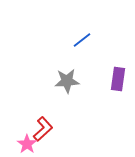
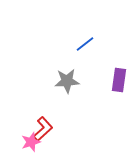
blue line: moved 3 px right, 4 px down
purple rectangle: moved 1 px right, 1 px down
pink star: moved 4 px right, 2 px up; rotated 18 degrees clockwise
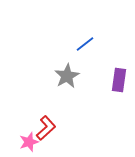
gray star: moved 5 px up; rotated 25 degrees counterclockwise
red L-shape: moved 3 px right, 1 px up
pink star: moved 2 px left
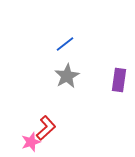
blue line: moved 20 px left
pink star: moved 2 px right
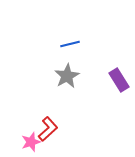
blue line: moved 5 px right; rotated 24 degrees clockwise
purple rectangle: rotated 40 degrees counterclockwise
red L-shape: moved 2 px right, 1 px down
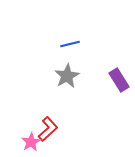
pink star: rotated 12 degrees counterclockwise
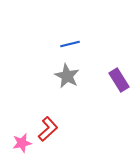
gray star: rotated 15 degrees counterclockwise
pink star: moved 9 px left, 1 px down; rotated 18 degrees clockwise
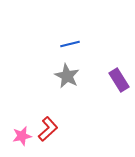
pink star: moved 7 px up
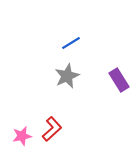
blue line: moved 1 px right, 1 px up; rotated 18 degrees counterclockwise
gray star: rotated 20 degrees clockwise
red L-shape: moved 4 px right
